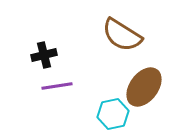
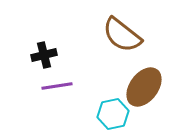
brown semicircle: rotated 6 degrees clockwise
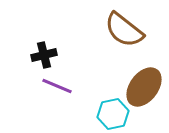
brown semicircle: moved 2 px right, 5 px up
purple line: rotated 32 degrees clockwise
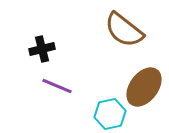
black cross: moved 2 px left, 6 px up
cyan hexagon: moved 3 px left
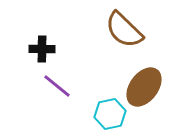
brown semicircle: rotated 6 degrees clockwise
black cross: rotated 15 degrees clockwise
purple line: rotated 16 degrees clockwise
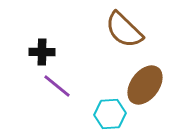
black cross: moved 3 px down
brown ellipse: moved 1 px right, 2 px up
cyan hexagon: rotated 8 degrees clockwise
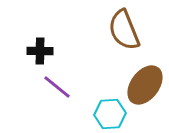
brown semicircle: rotated 24 degrees clockwise
black cross: moved 2 px left, 1 px up
purple line: moved 1 px down
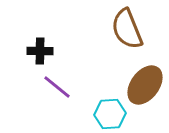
brown semicircle: moved 3 px right, 1 px up
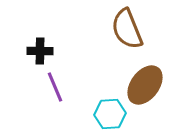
purple line: moved 2 px left; rotated 28 degrees clockwise
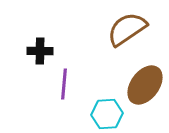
brown semicircle: rotated 78 degrees clockwise
purple line: moved 9 px right, 3 px up; rotated 28 degrees clockwise
cyan hexagon: moved 3 px left
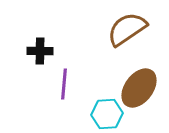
brown ellipse: moved 6 px left, 3 px down
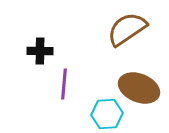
brown ellipse: rotated 75 degrees clockwise
